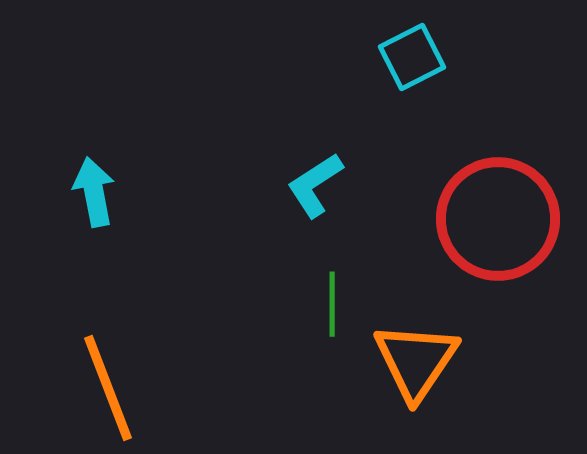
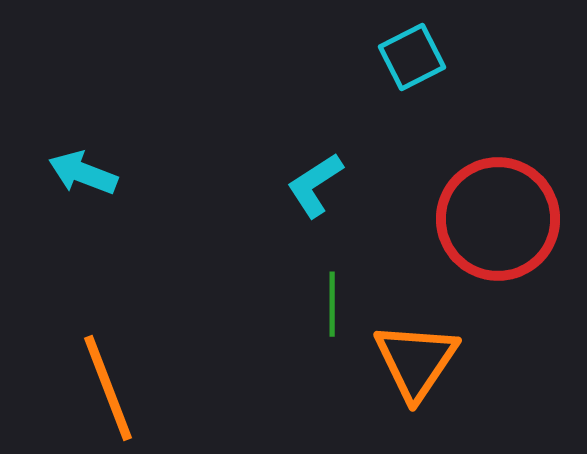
cyan arrow: moved 11 px left, 19 px up; rotated 58 degrees counterclockwise
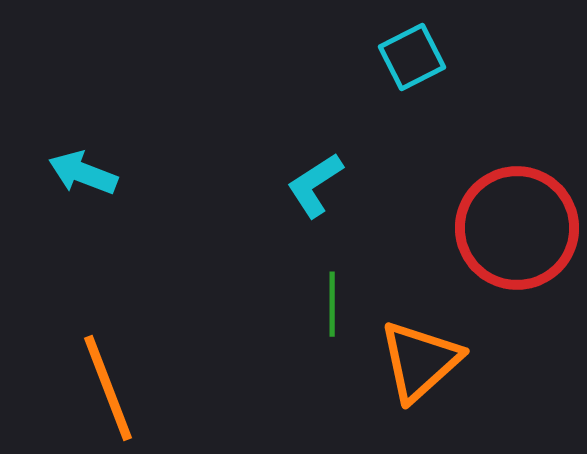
red circle: moved 19 px right, 9 px down
orange triangle: moved 4 px right; rotated 14 degrees clockwise
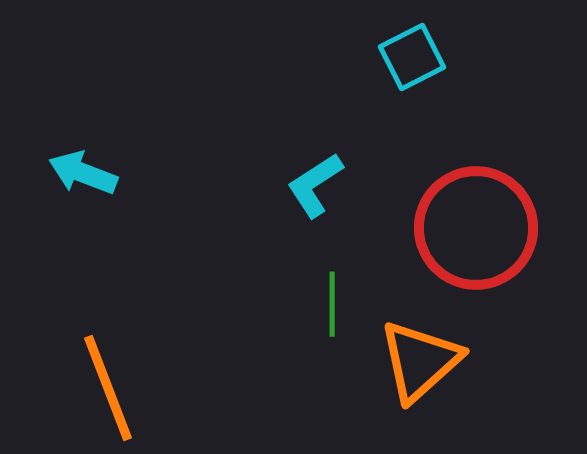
red circle: moved 41 px left
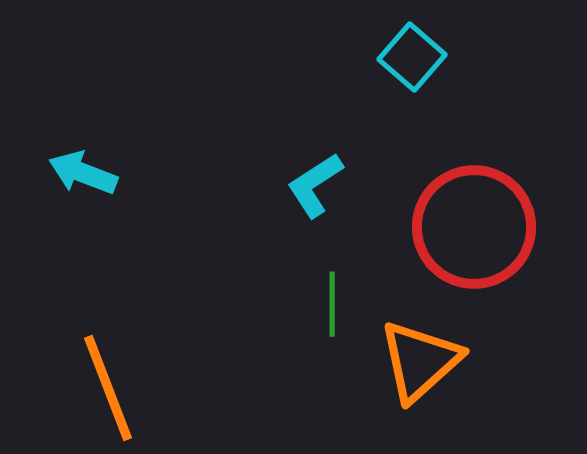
cyan square: rotated 22 degrees counterclockwise
red circle: moved 2 px left, 1 px up
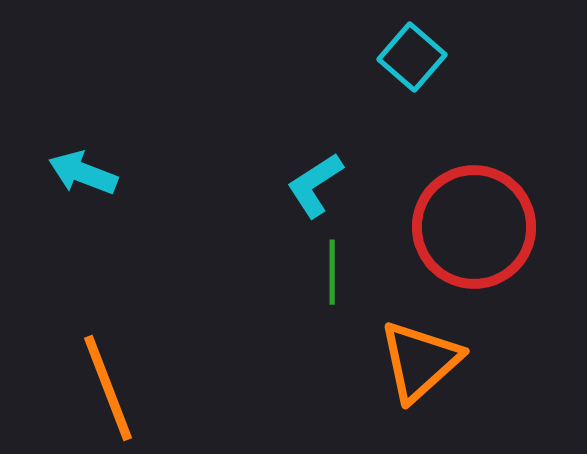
green line: moved 32 px up
